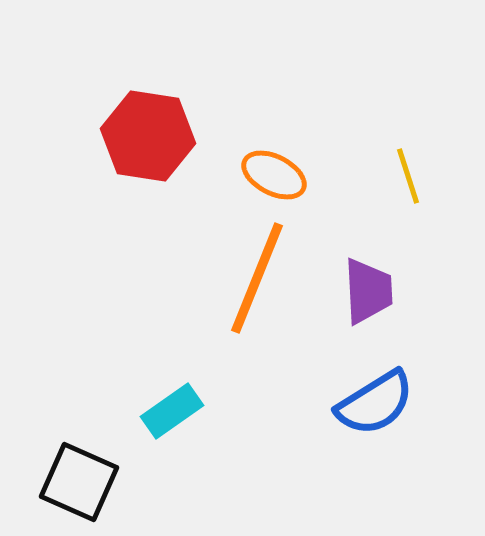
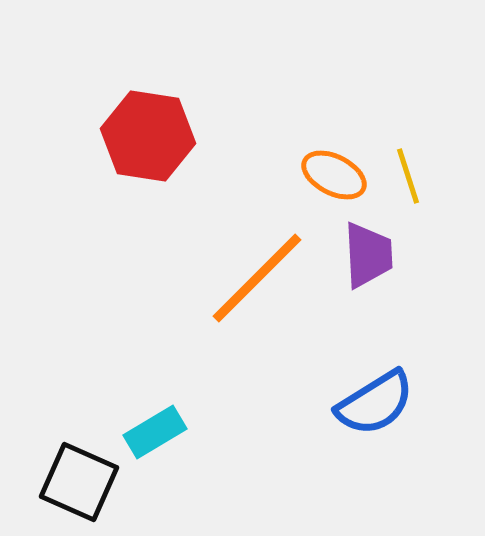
orange ellipse: moved 60 px right
orange line: rotated 23 degrees clockwise
purple trapezoid: moved 36 px up
cyan rectangle: moved 17 px left, 21 px down; rotated 4 degrees clockwise
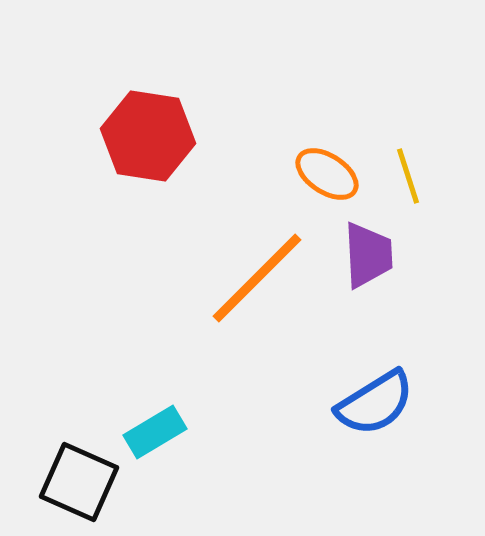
orange ellipse: moved 7 px left, 1 px up; rotated 6 degrees clockwise
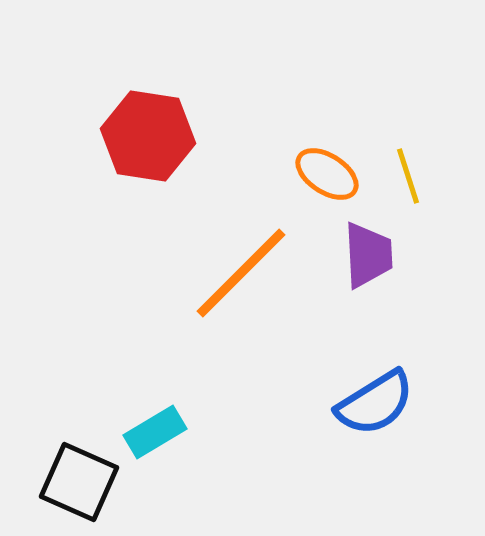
orange line: moved 16 px left, 5 px up
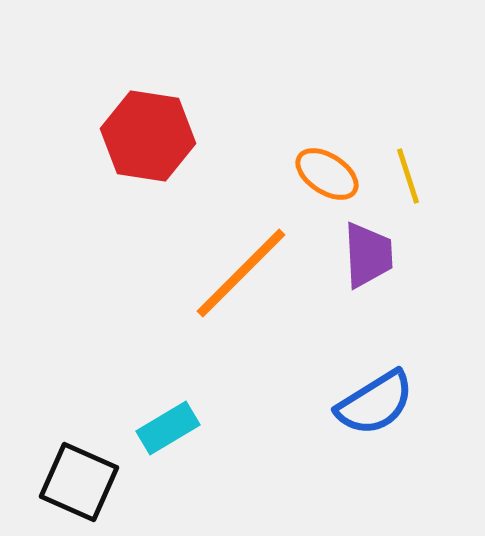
cyan rectangle: moved 13 px right, 4 px up
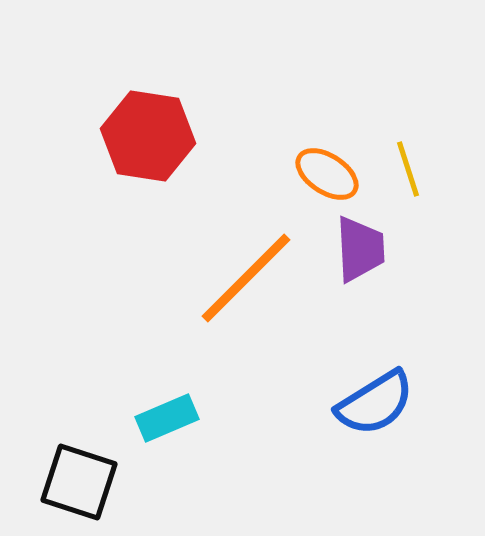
yellow line: moved 7 px up
purple trapezoid: moved 8 px left, 6 px up
orange line: moved 5 px right, 5 px down
cyan rectangle: moved 1 px left, 10 px up; rotated 8 degrees clockwise
black square: rotated 6 degrees counterclockwise
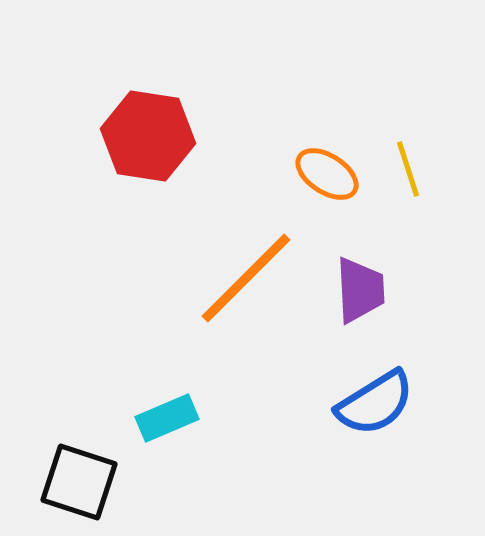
purple trapezoid: moved 41 px down
